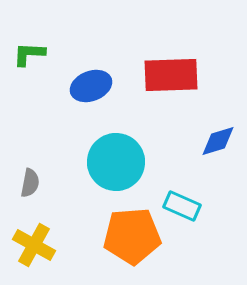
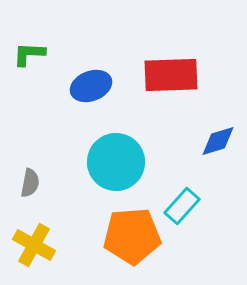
cyan rectangle: rotated 72 degrees counterclockwise
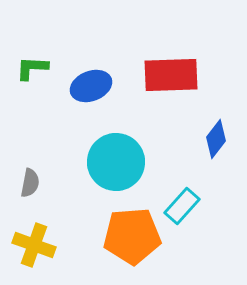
green L-shape: moved 3 px right, 14 px down
blue diamond: moved 2 px left, 2 px up; rotated 36 degrees counterclockwise
yellow cross: rotated 9 degrees counterclockwise
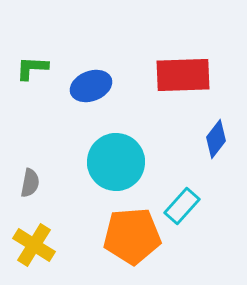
red rectangle: moved 12 px right
yellow cross: rotated 12 degrees clockwise
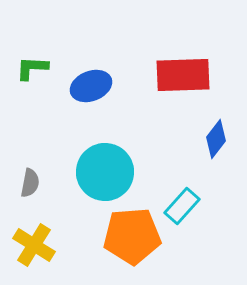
cyan circle: moved 11 px left, 10 px down
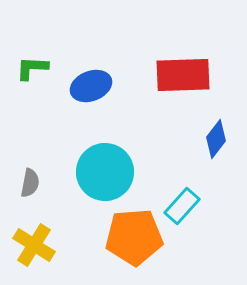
orange pentagon: moved 2 px right, 1 px down
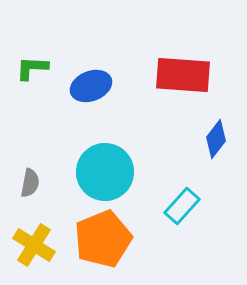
red rectangle: rotated 6 degrees clockwise
orange pentagon: moved 31 px left, 2 px down; rotated 18 degrees counterclockwise
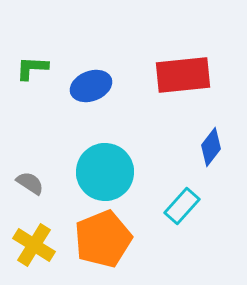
red rectangle: rotated 10 degrees counterclockwise
blue diamond: moved 5 px left, 8 px down
gray semicircle: rotated 68 degrees counterclockwise
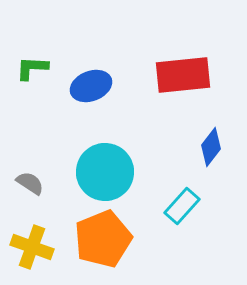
yellow cross: moved 2 px left, 2 px down; rotated 12 degrees counterclockwise
